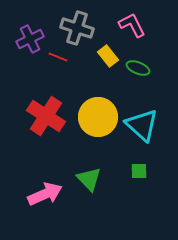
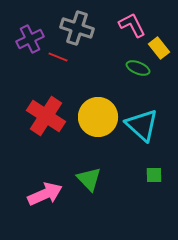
yellow rectangle: moved 51 px right, 8 px up
green square: moved 15 px right, 4 px down
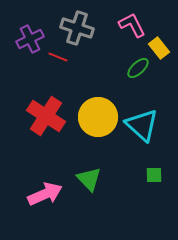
green ellipse: rotated 65 degrees counterclockwise
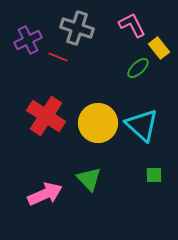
purple cross: moved 2 px left, 1 px down
yellow circle: moved 6 px down
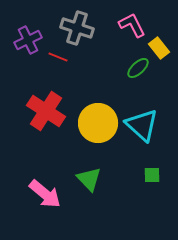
red cross: moved 5 px up
green square: moved 2 px left
pink arrow: rotated 64 degrees clockwise
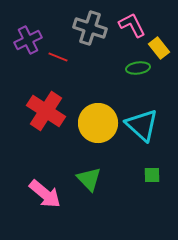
gray cross: moved 13 px right
green ellipse: rotated 35 degrees clockwise
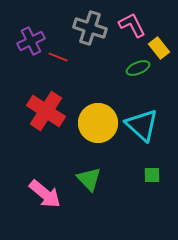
purple cross: moved 3 px right, 1 px down
green ellipse: rotated 15 degrees counterclockwise
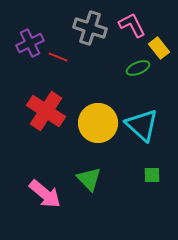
purple cross: moved 1 px left, 2 px down
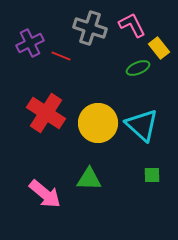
red line: moved 3 px right, 1 px up
red cross: moved 2 px down
green triangle: rotated 44 degrees counterclockwise
